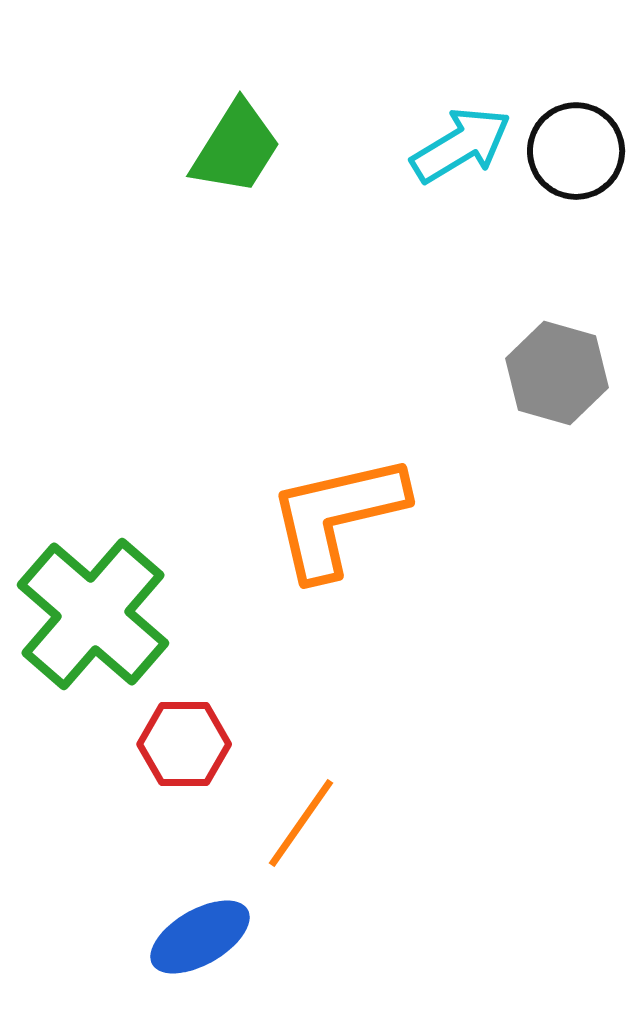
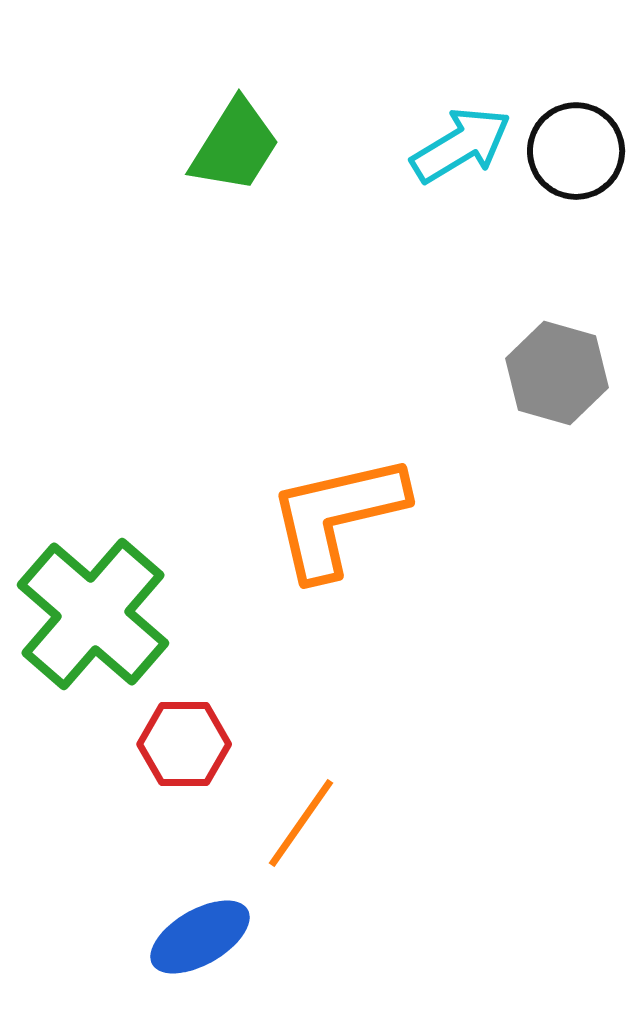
green trapezoid: moved 1 px left, 2 px up
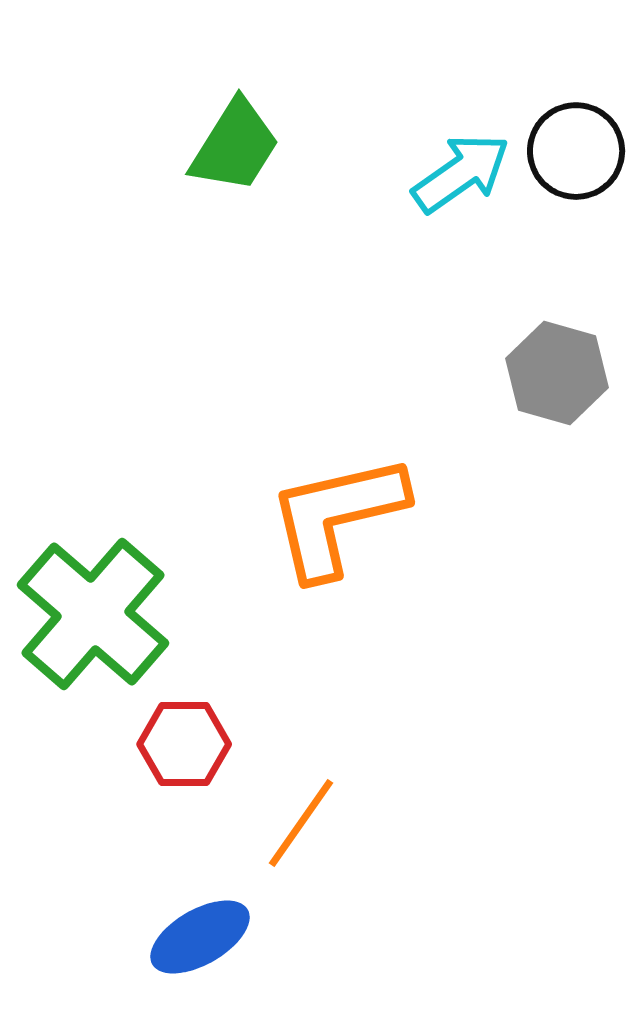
cyan arrow: moved 28 px down; rotated 4 degrees counterclockwise
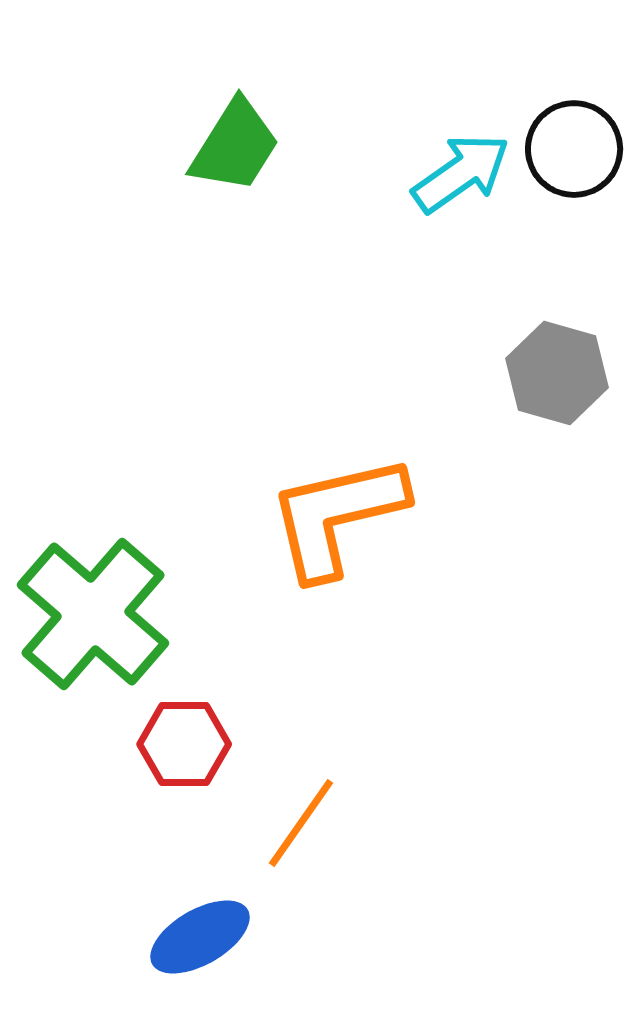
black circle: moved 2 px left, 2 px up
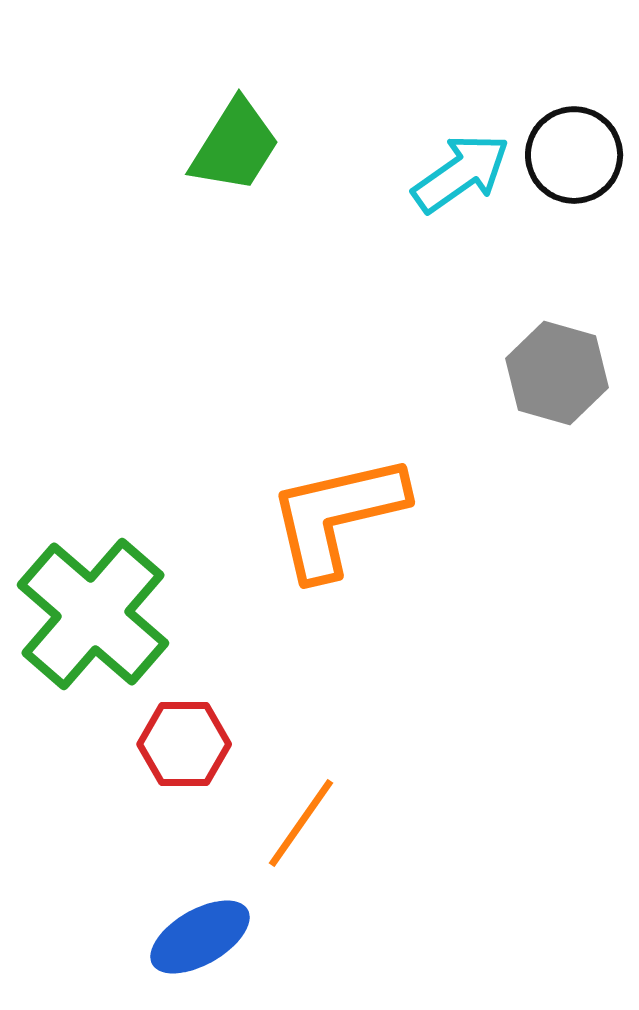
black circle: moved 6 px down
